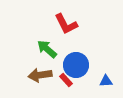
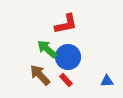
red L-shape: rotated 75 degrees counterclockwise
blue circle: moved 8 px left, 8 px up
brown arrow: rotated 55 degrees clockwise
blue triangle: moved 1 px right
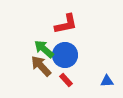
green arrow: moved 3 px left
blue circle: moved 3 px left, 2 px up
brown arrow: moved 1 px right, 9 px up
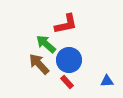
green arrow: moved 2 px right, 5 px up
blue circle: moved 4 px right, 5 px down
brown arrow: moved 2 px left, 2 px up
red rectangle: moved 1 px right, 2 px down
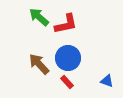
green arrow: moved 7 px left, 27 px up
blue circle: moved 1 px left, 2 px up
blue triangle: rotated 24 degrees clockwise
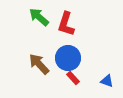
red L-shape: rotated 120 degrees clockwise
red rectangle: moved 6 px right, 4 px up
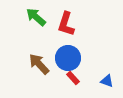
green arrow: moved 3 px left
